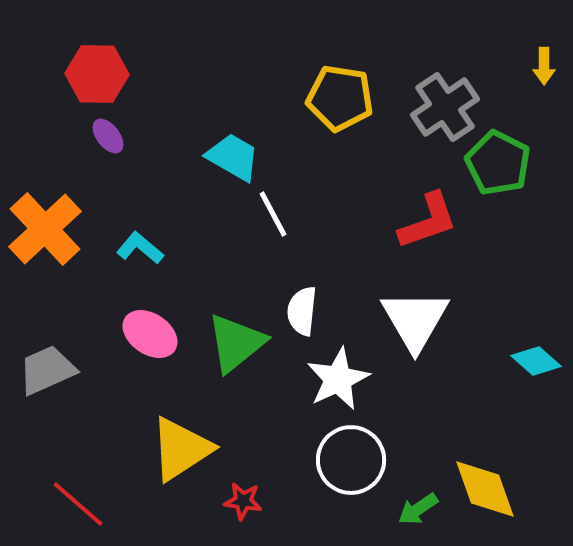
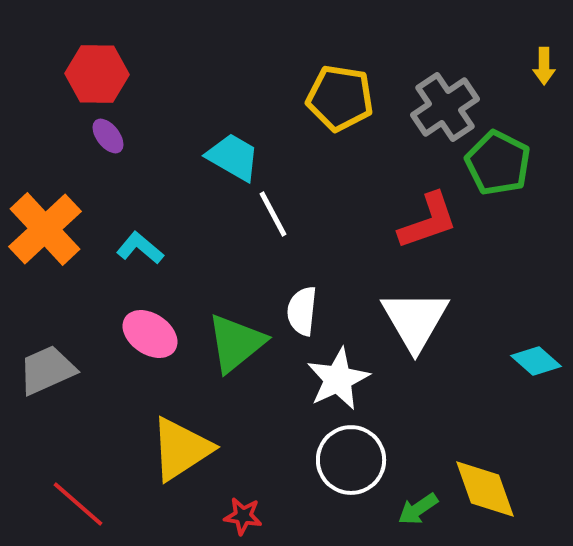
red star: moved 15 px down
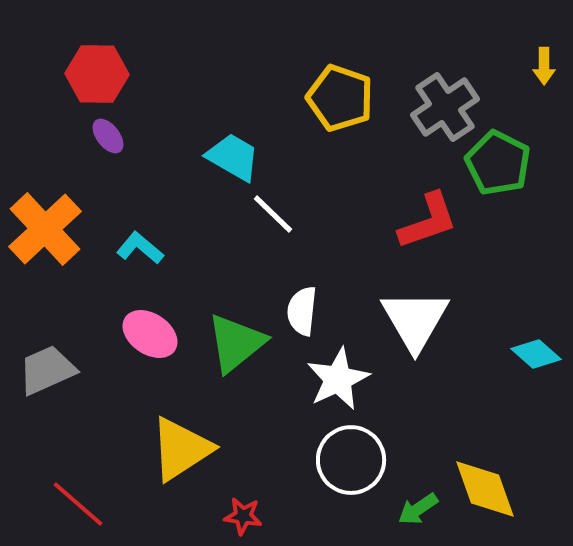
yellow pentagon: rotated 10 degrees clockwise
white line: rotated 18 degrees counterclockwise
cyan diamond: moved 7 px up
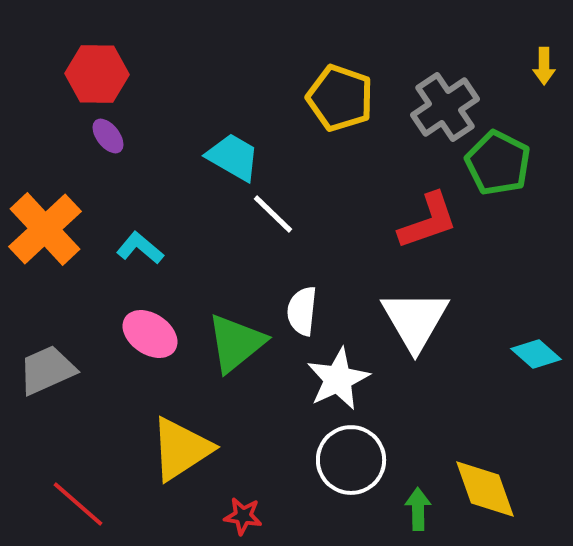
green arrow: rotated 123 degrees clockwise
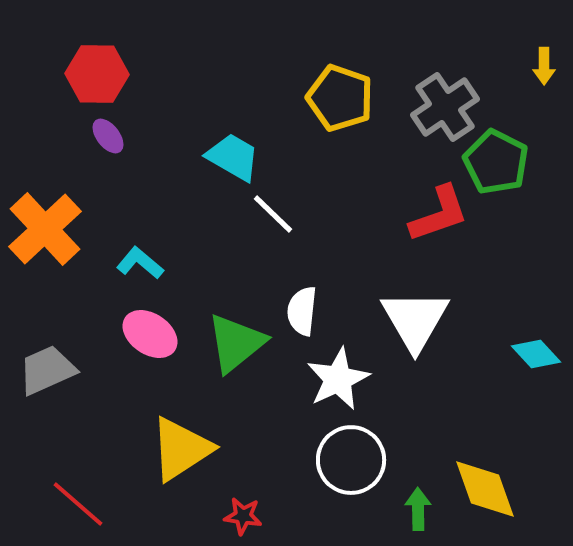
green pentagon: moved 2 px left, 1 px up
red L-shape: moved 11 px right, 7 px up
cyan L-shape: moved 15 px down
cyan diamond: rotated 6 degrees clockwise
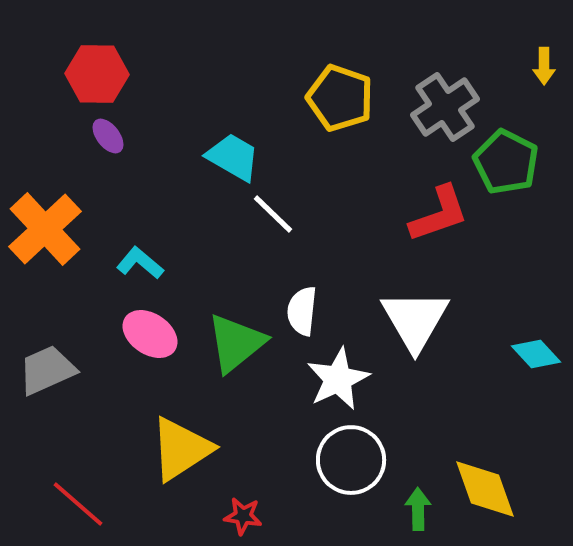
green pentagon: moved 10 px right
